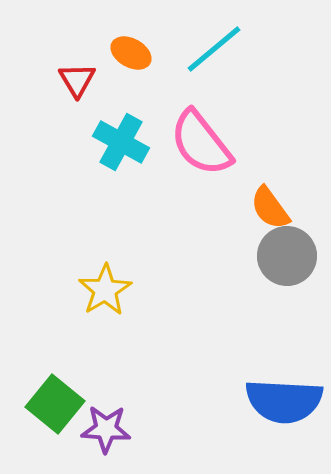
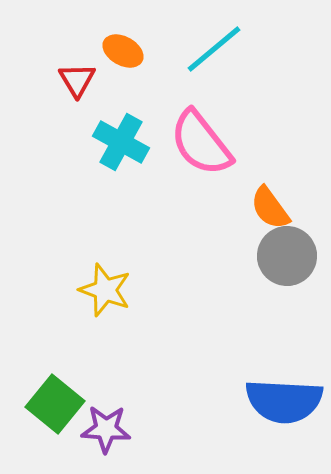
orange ellipse: moved 8 px left, 2 px up
yellow star: rotated 20 degrees counterclockwise
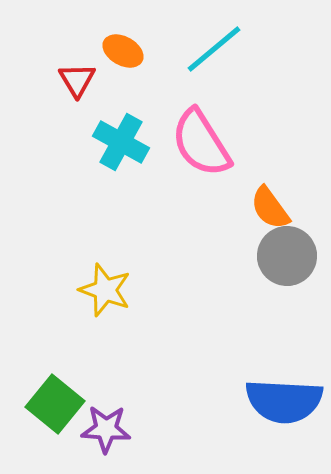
pink semicircle: rotated 6 degrees clockwise
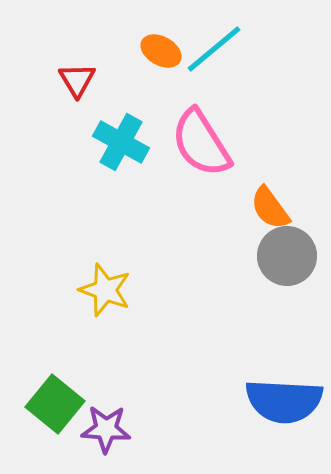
orange ellipse: moved 38 px right
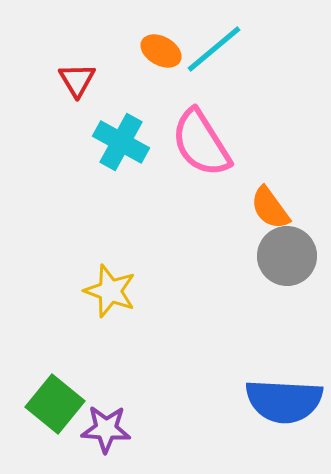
yellow star: moved 5 px right, 1 px down
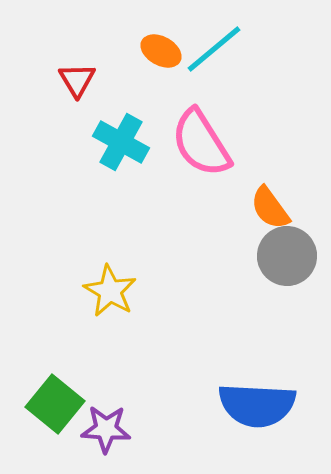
yellow star: rotated 10 degrees clockwise
blue semicircle: moved 27 px left, 4 px down
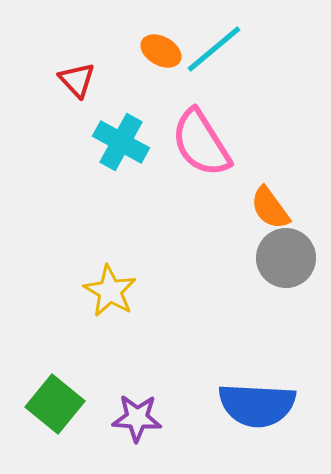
red triangle: rotated 12 degrees counterclockwise
gray circle: moved 1 px left, 2 px down
purple star: moved 31 px right, 11 px up
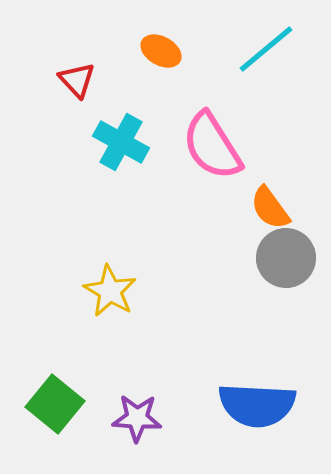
cyan line: moved 52 px right
pink semicircle: moved 11 px right, 3 px down
